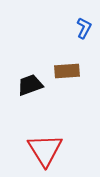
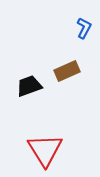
brown rectangle: rotated 20 degrees counterclockwise
black trapezoid: moved 1 px left, 1 px down
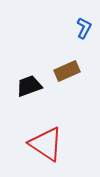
red triangle: moved 1 px right, 6 px up; rotated 24 degrees counterclockwise
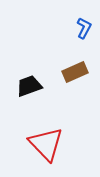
brown rectangle: moved 8 px right, 1 px down
red triangle: rotated 12 degrees clockwise
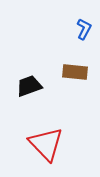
blue L-shape: moved 1 px down
brown rectangle: rotated 30 degrees clockwise
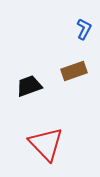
brown rectangle: moved 1 px left, 1 px up; rotated 25 degrees counterclockwise
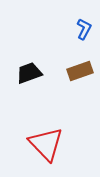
brown rectangle: moved 6 px right
black trapezoid: moved 13 px up
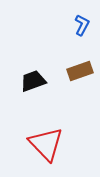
blue L-shape: moved 2 px left, 4 px up
black trapezoid: moved 4 px right, 8 px down
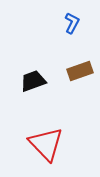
blue L-shape: moved 10 px left, 2 px up
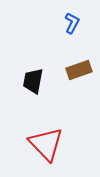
brown rectangle: moved 1 px left, 1 px up
black trapezoid: rotated 60 degrees counterclockwise
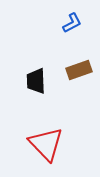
blue L-shape: rotated 35 degrees clockwise
black trapezoid: moved 3 px right; rotated 12 degrees counterclockwise
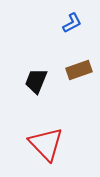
black trapezoid: rotated 24 degrees clockwise
